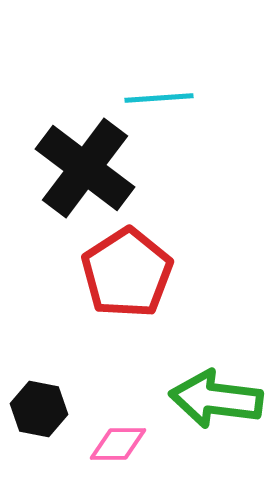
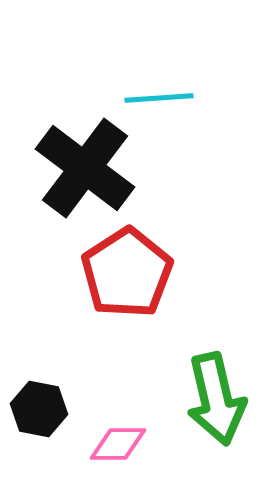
green arrow: rotated 110 degrees counterclockwise
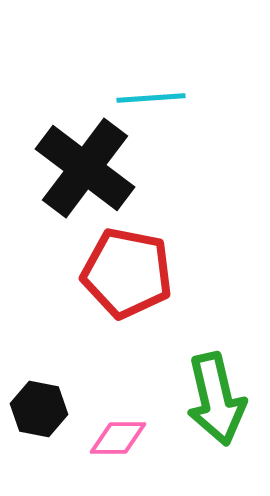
cyan line: moved 8 px left
red pentagon: rotated 28 degrees counterclockwise
pink diamond: moved 6 px up
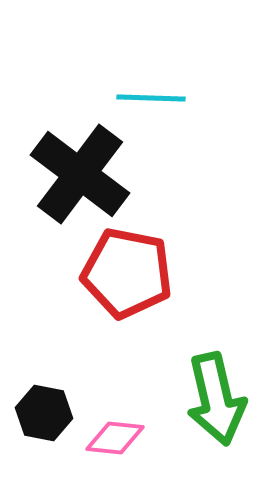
cyan line: rotated 6 degrees clockwise
black cross: moved 5 px left, 6 px down
black hexagon: moved 5 px right, 4 px down
pink diamond: moved 3 px left; rotated 6 degrees clockwise
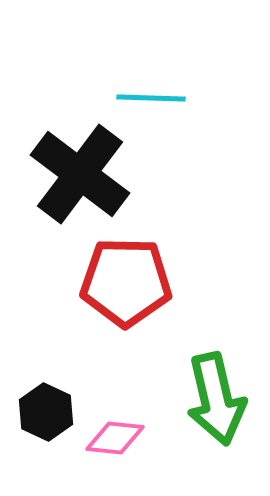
red pentagon: moved 1 px left, 9 px down; rotated 10 degrees counterclockwise
black hexagon: moved 2 px right, 1 px up; rotated 14 degrees clockwise
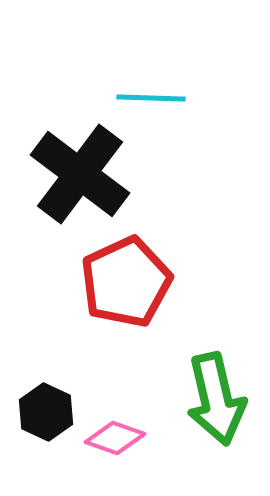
red pentagon: rotated 26 degrees counterclockwise
pink diamond: rotated 14 degrees clockwise
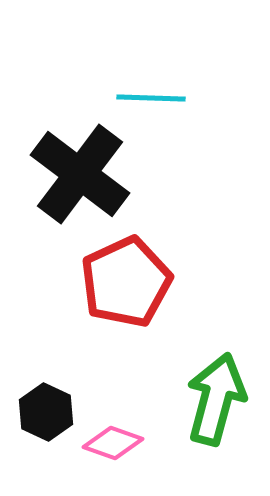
green arrow: rotated 152 degrees counterclockwise
pink diamond: moved 2 px left, 5 px down
